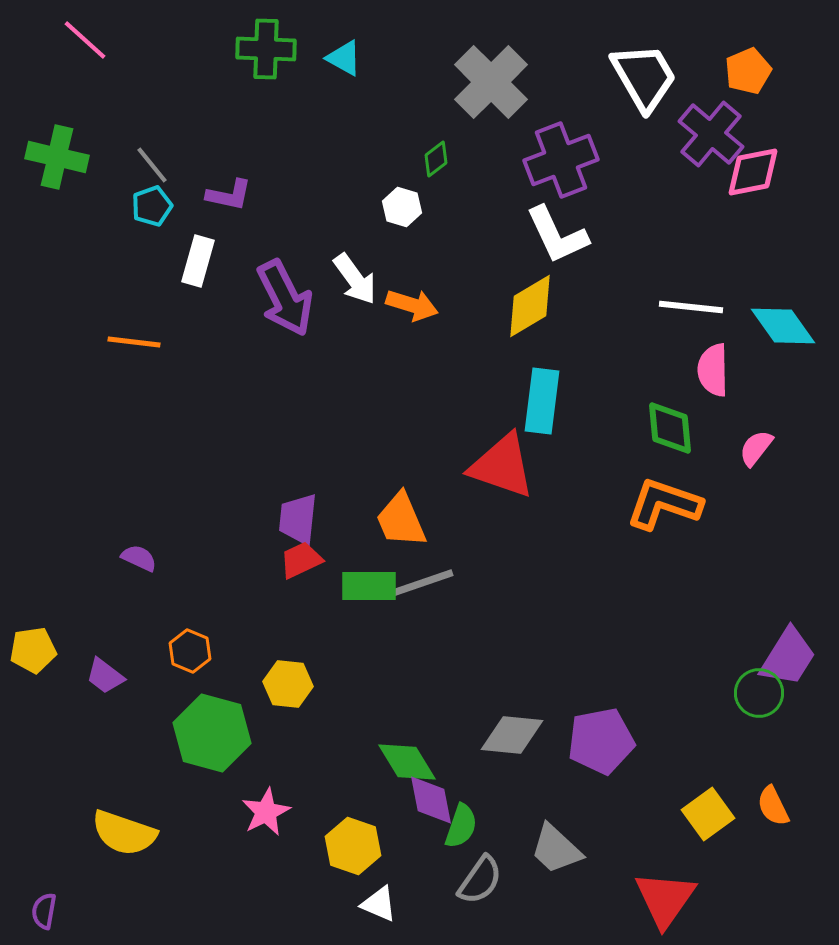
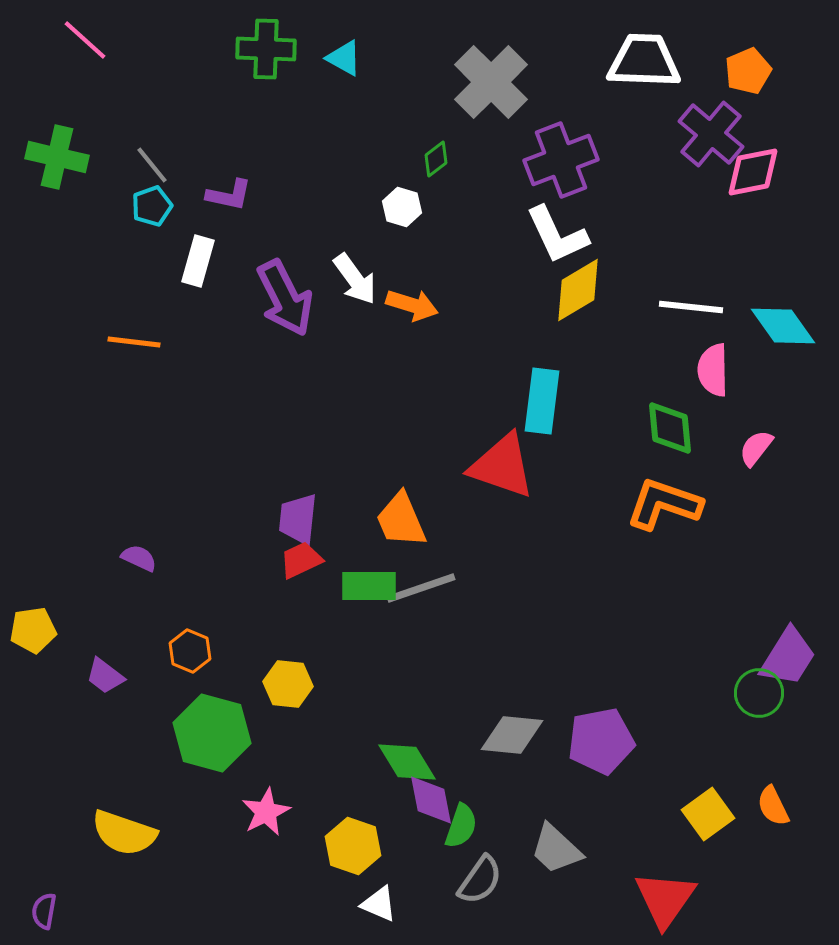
white trapezoid at (644, 77): moved 16 px up; rotated 58 degrees counterclockwise
yellow diamond at (530, 306): moved 48 px right, 16 px up
gray line at (419, 584): moved 2 px right, 4 px down
yellow pentagon at (33, 650): moved 20 px up
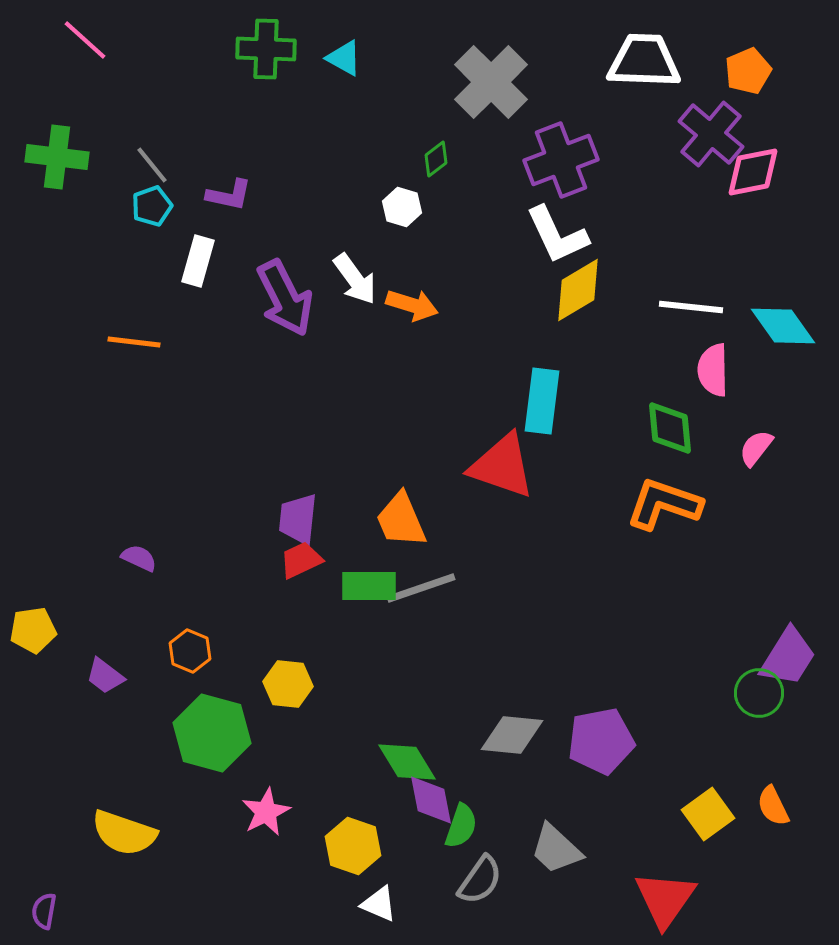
green cross at (57, 157): rotated 6 degrees counterclockwise
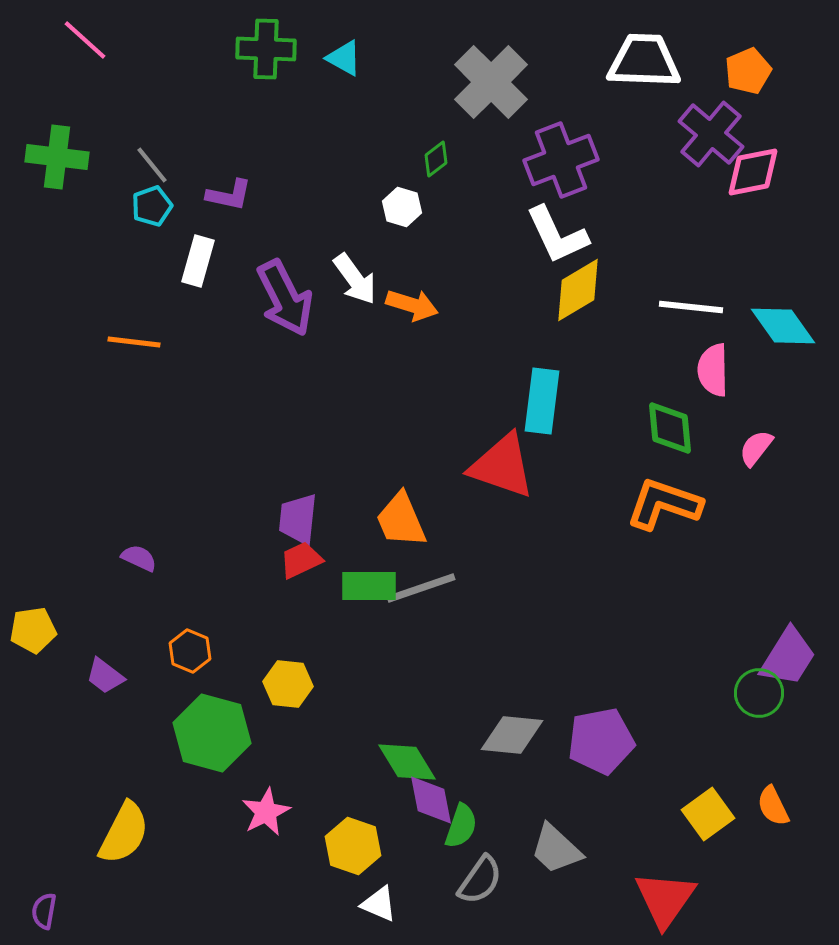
yellow semicircle at (124, 833): rotated 82 degrees counterclockwise
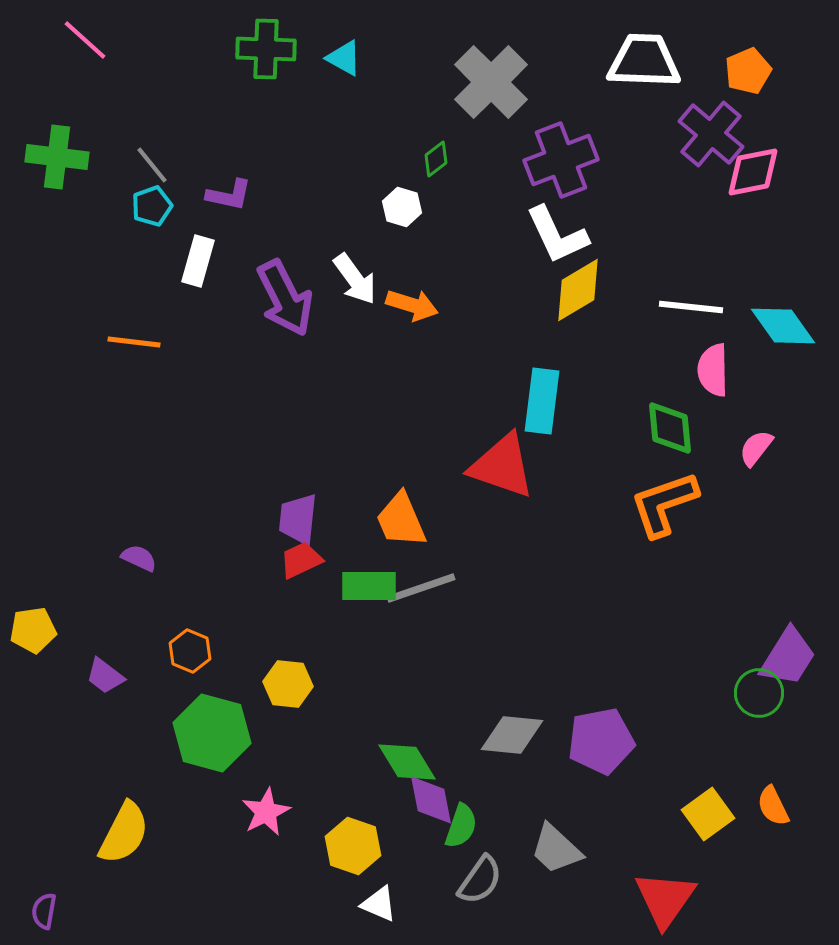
orange L-shape at (664, 504): rotated 38 degrees counterclockwise
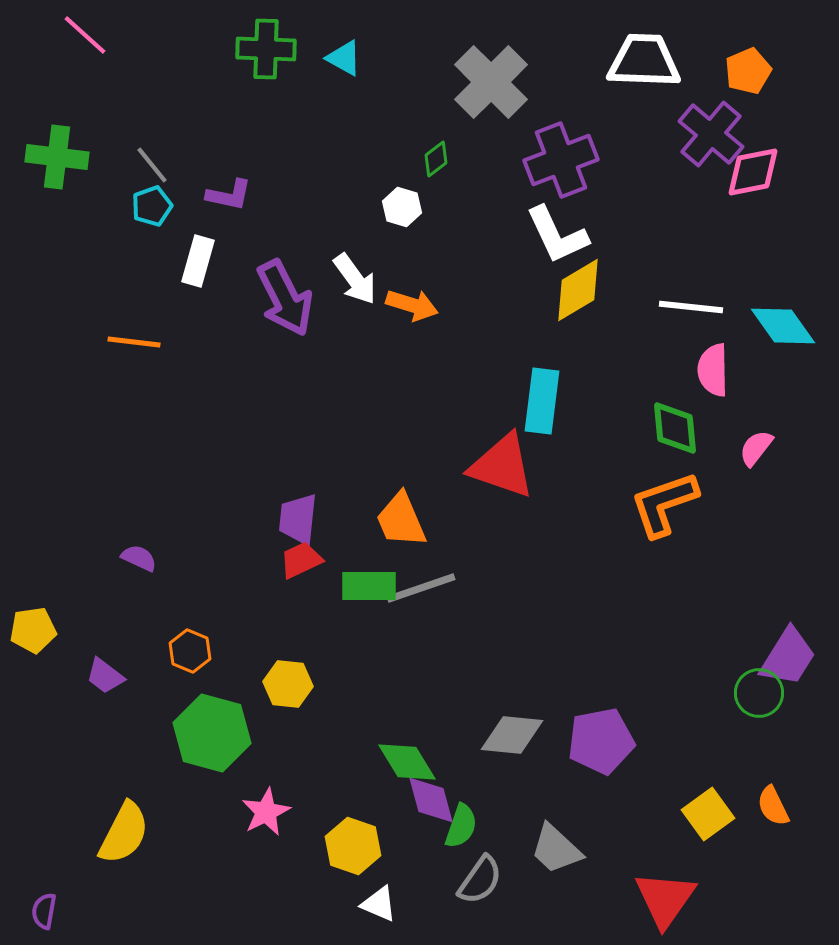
pink line at (85, 40): moved 5 px up
green diamond at (670, 428): moved 5 px right
purple diamond at (431, 800): rotated 4 degrees counterclockwise
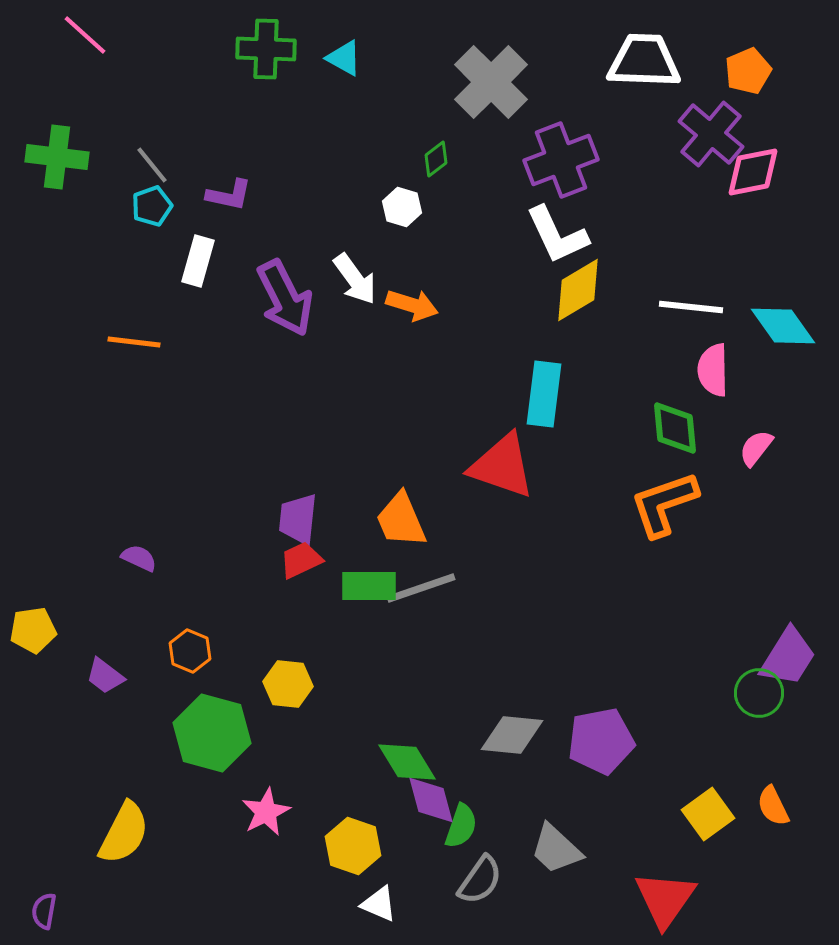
cyan rectangle at (542, 401): moved 2 px right, 7 px up
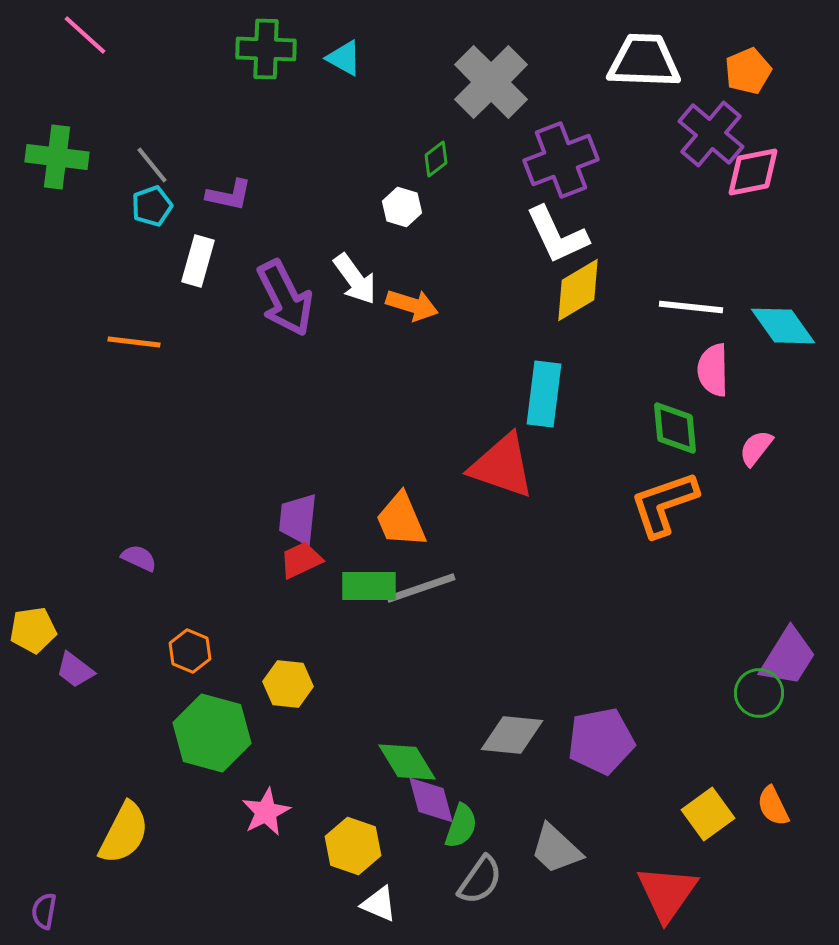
purple trapezoid at (105, 676): moved 30 px left, 6 px up
red triangle at (665, 899): moved 2 px right, 6 px up
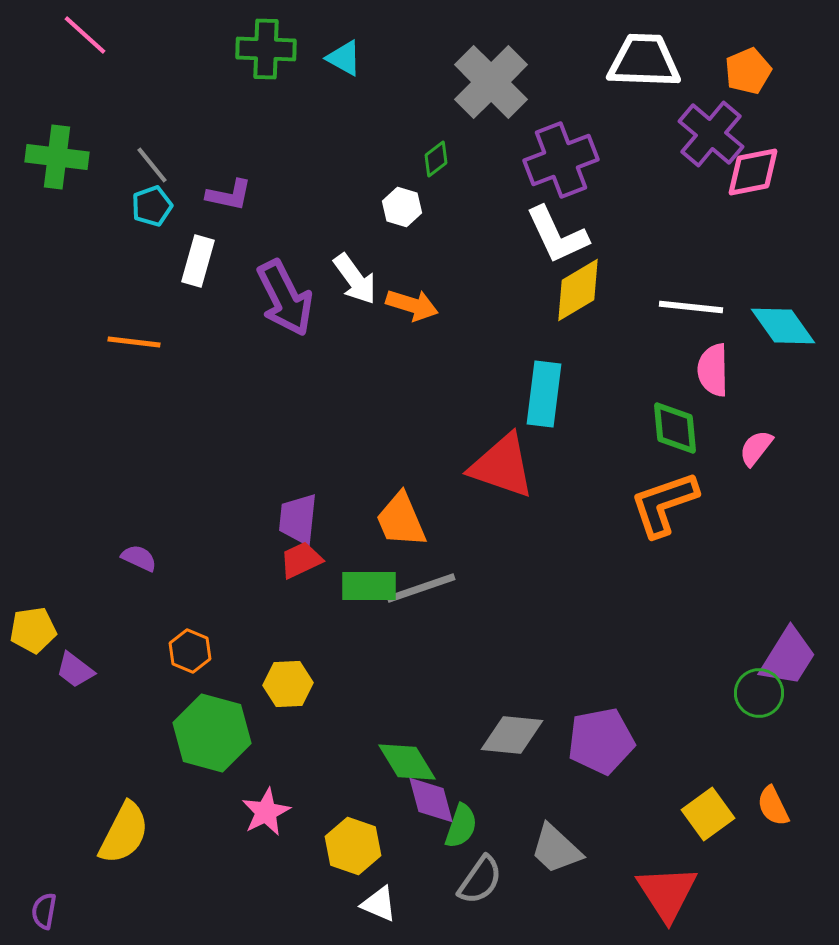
yellow hexagon at (288, 684): rotated 9 degrees counterclockwise
red triangle at (667, 893): rotated 8 degrees counterclockwise
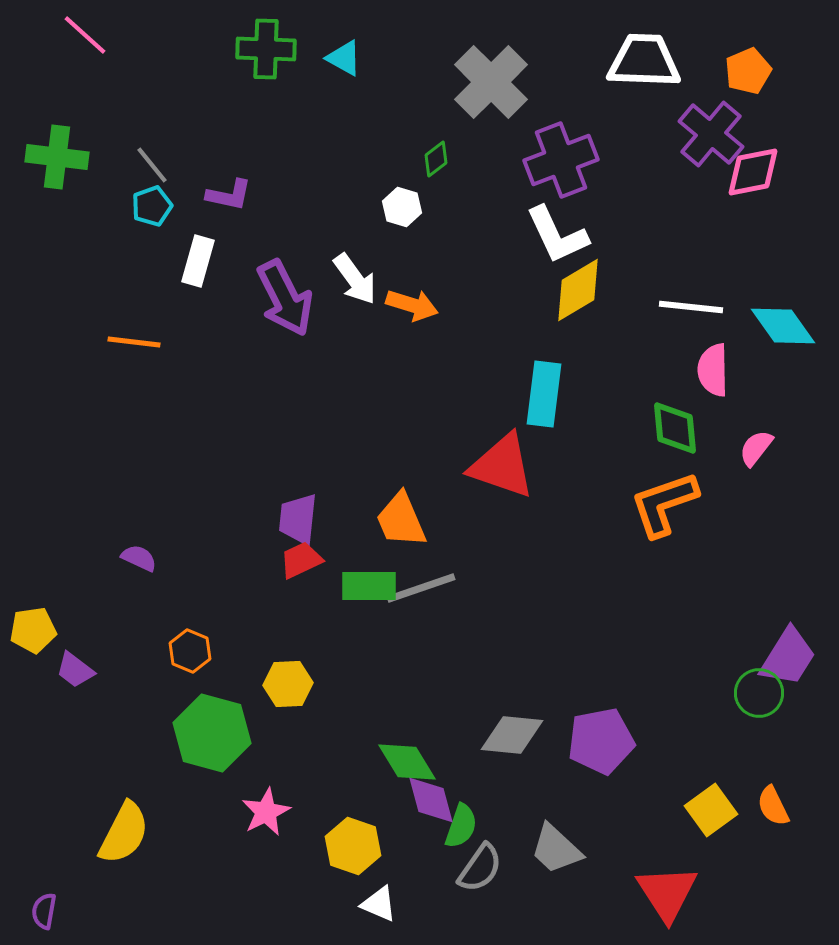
yellow square at (708, 814): moved 3 px right, 4 px up
gray semicircle at (480, 880): moved 12 px up
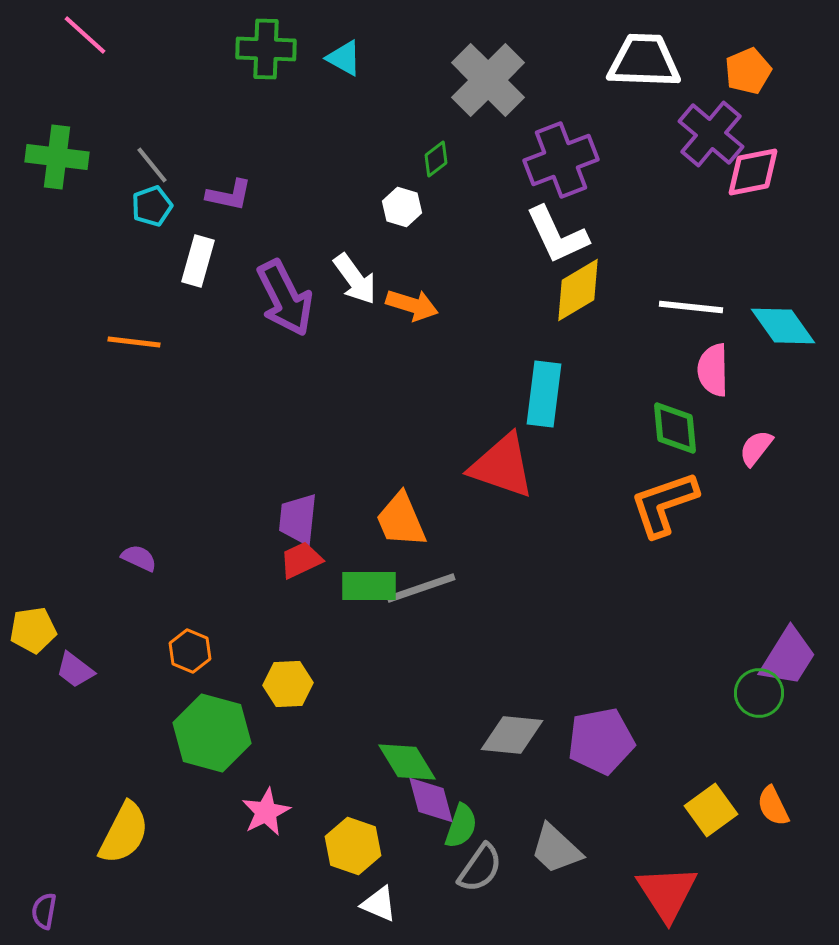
gray cross at (491, 82): moved 3 px left, 2 px up
